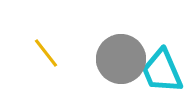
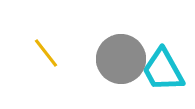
cyan trapezoid: moved 1 px right, 1 px up; rotated 6 degrees counterclockwise
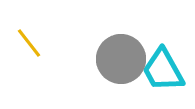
yellow line: moved 17 px left, 10 px up
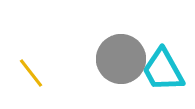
yellow line: moved 2 px right, 30 px down
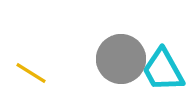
yellow line: rotated 20 degrees counterclockwise
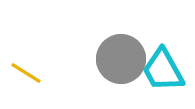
yellow line: moved 5 px left
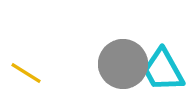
gray circle: moved 2 px right, 5 px down
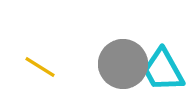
yellow line: moved 14 px right, 6 px up
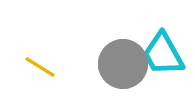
cyan trapezoid: moved 16 px up
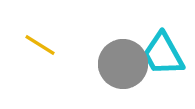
yellow line: moved 22 px up
